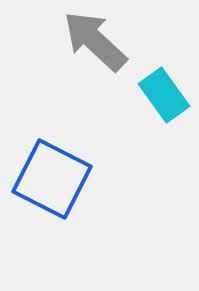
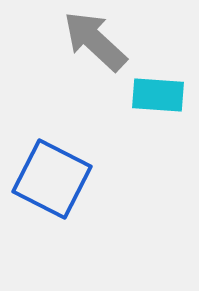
cyan rectangle: moved 6 px left; rotated 50 degrees counterclockwise
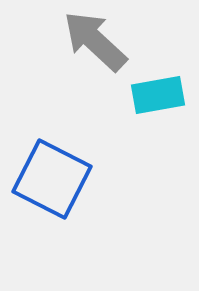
cyan rectangle: rotated 14 degrees counterclockwise
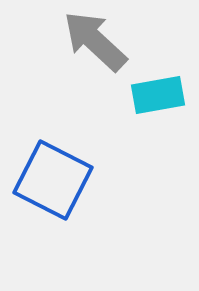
blue square: moved 1 px right, 1 px down
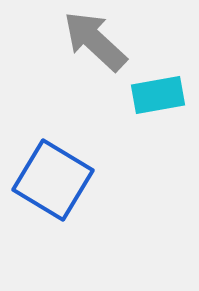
blue square: rotated 4 degrees clockwise
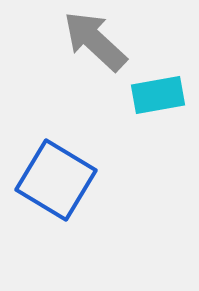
blue square: moved 3 px right
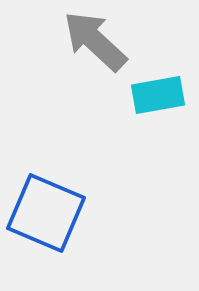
blue square: moved 10 px left, 33 px down; rotated 8 degrees counterclockwise
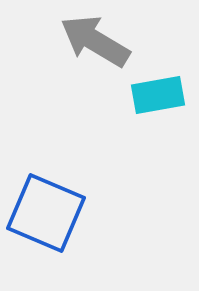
gray arrow: rotated 12 degrees counterclockwise
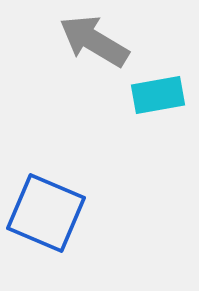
gray arrow: moved 1 px left
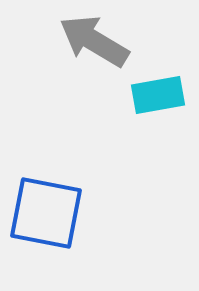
blue square: rotated 12 degrees counterclockwise
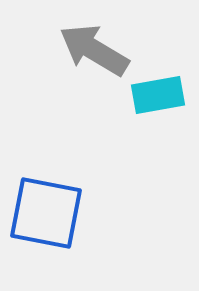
gray arrow: moved 9 px down
